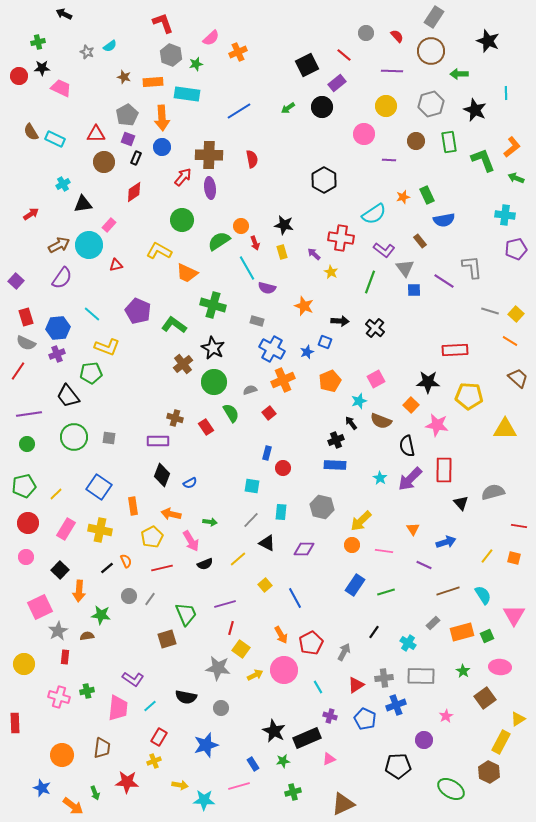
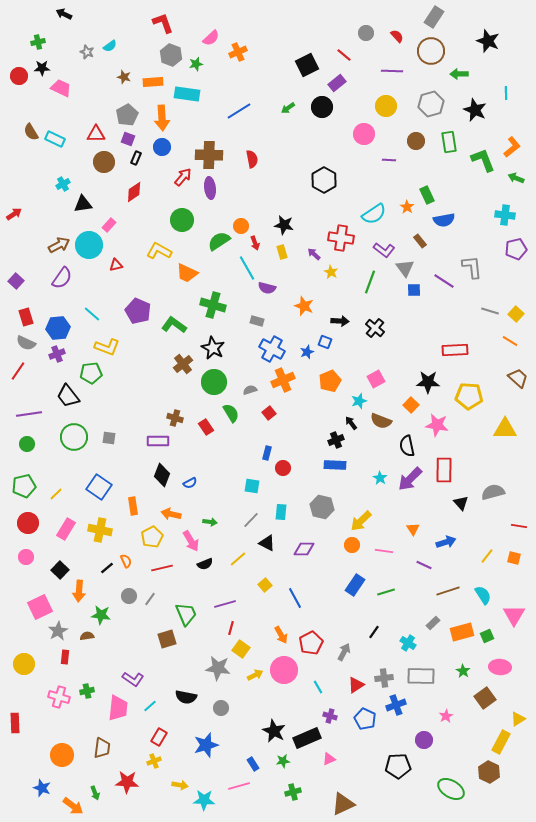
orange star at (403, 197): moved 4 px right, 10 px down; rotated 24 degrees counterclockwise
red arrow at (31, 214): moved 17 px left
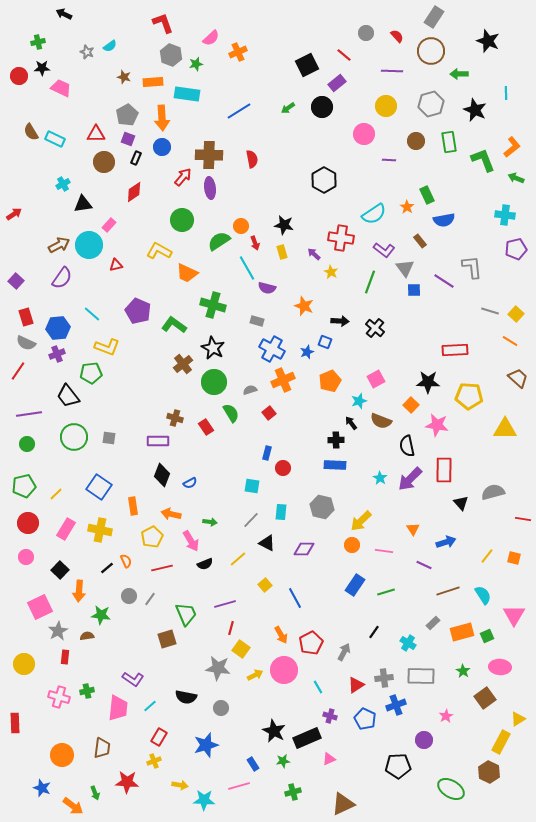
black cross at (336, 440): rotated 21 degrees clockwise
red line at (519, 526): moved 4 px right, 7 px up
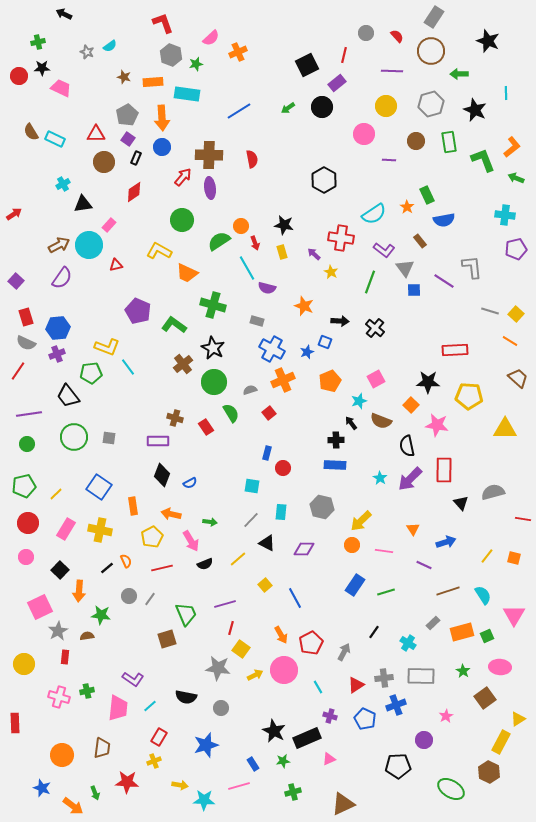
red line at (344, 55): rotated 63 degrees clockwise
purple square at (128, 139): rotated 16 degrees clockwise
cyan line at (92, 314): moved 36 px right, 53 px down; rotated 12 degrees clockwise
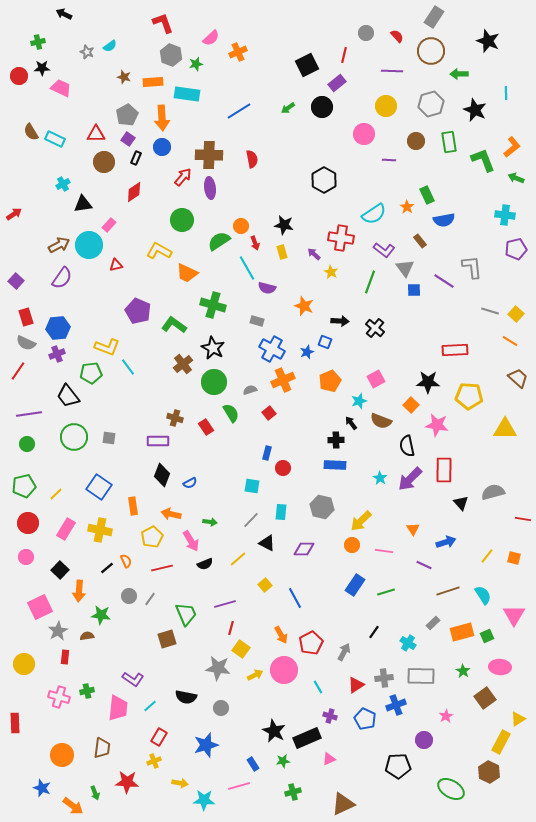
yellow arrow at (180, 785): moved 2 px up
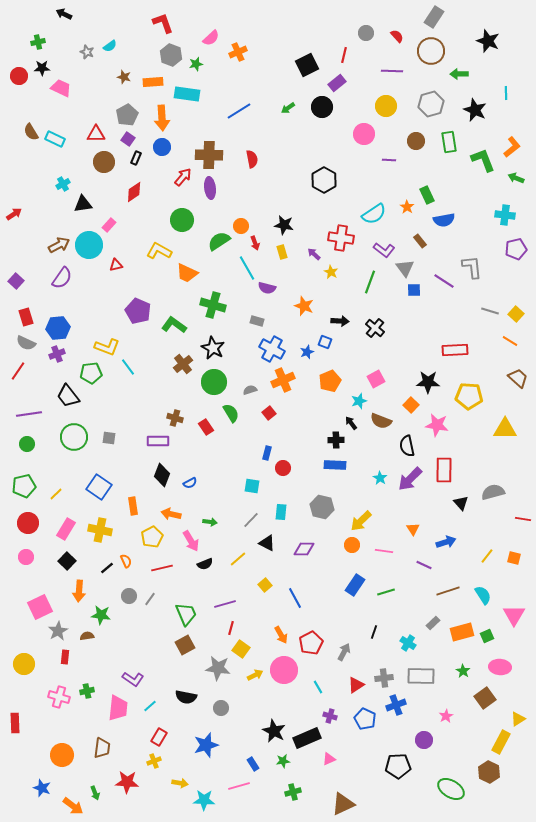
black square at (60, 570): moved 7 px right, 9 px up
black line at (374, 632): rotated 16 degrees counterclockwise
brown square at (167, 639): moved 18 px right, 6 px down; rotated 12 degrees counterclockwise
